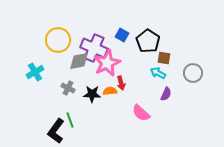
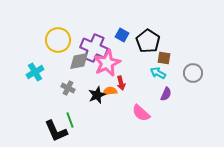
black star: moved 5 px right, 1 px down; rotated 24 degrees counterclockwise
black L-shape: rotated 60 degrees counterclockwise
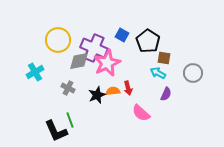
red arrow: moved 7 px right, 5 px down
orange semicircle: moved 3 px right
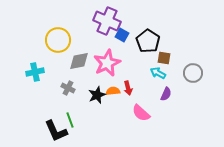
purple cross: moved 13 px right, 27 px up
cyan cross: rotated 18 degrees clockwise
